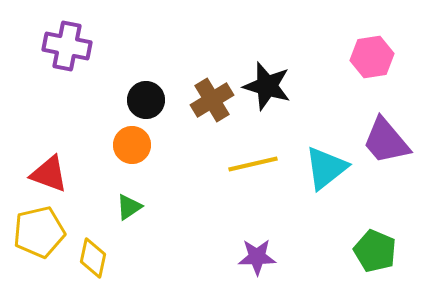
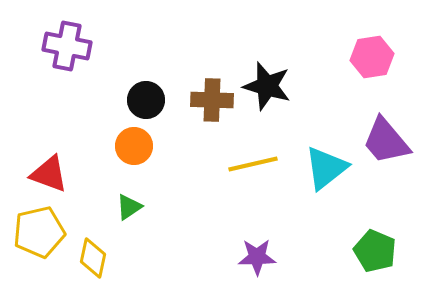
brown cross: rotated 33 degrees clockwise
orange circle: moved 2 px right, 1 px down
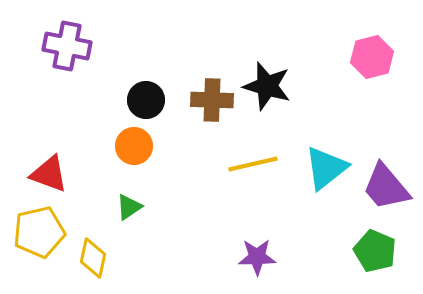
pink hexagon: rotated 6 degrees counterclockwise
purple trapezoid: moved 46 px down
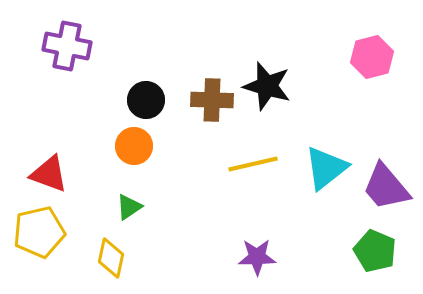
yellow diamond: moved 18 px right
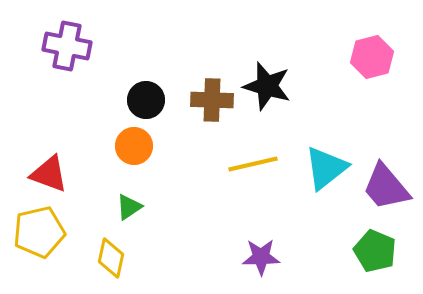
purple star: moved 4 px right
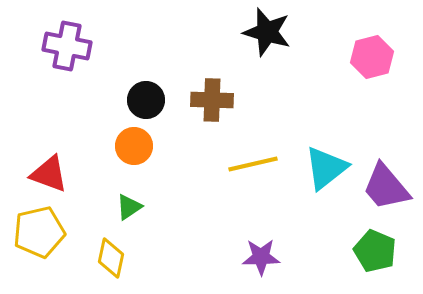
black star: moved 54 px up
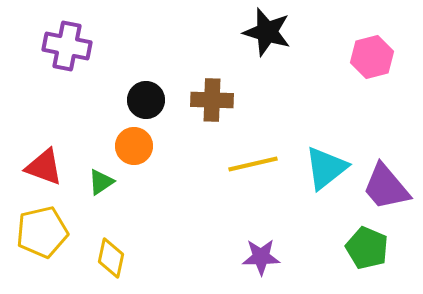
red triangle: moved 5 px left, 7 px up
green triangle: moved 28 px left, 25 px up
yellow pentagon: moved 3 px right
green pentagon: moved 8 px left, 3 px up
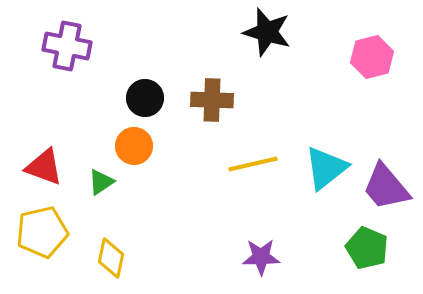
black circle: moved 1 px left, 2 px up
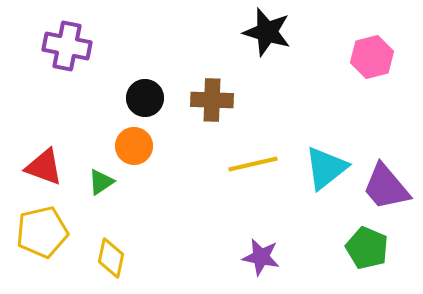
purple star: rotated 12 degrees clockwise
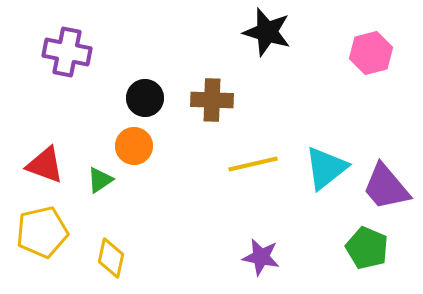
purple cross: moved 6 px down
pink hexagon: moved 1 px left, 4 px up
red triangle: moved 1 px right, 2 px up
green triangle: moved 1 px left, 2 px up
